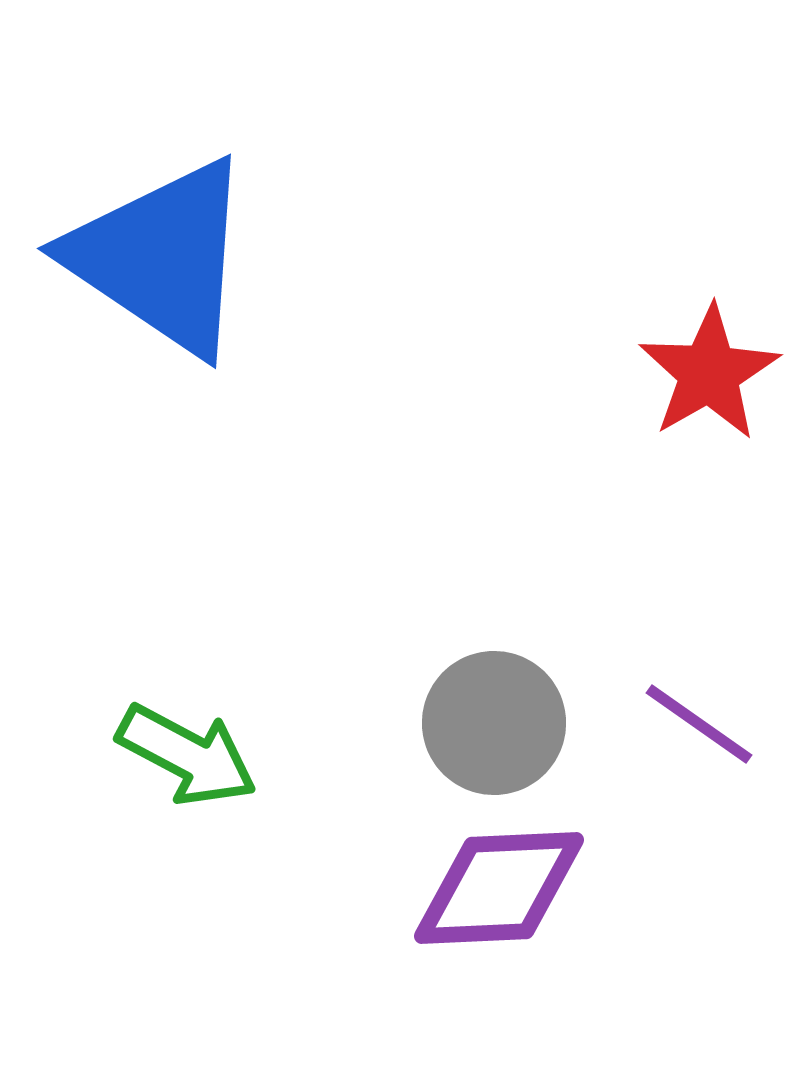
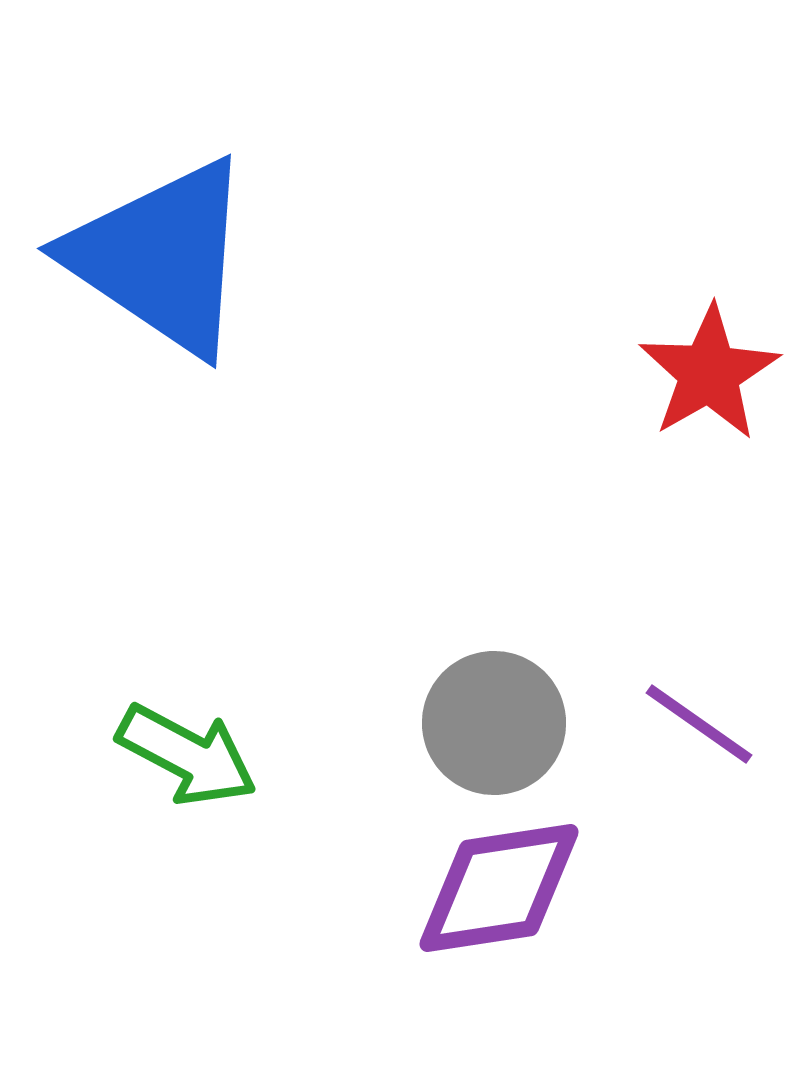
purple diamond: rotated 6 degrees counterclockwise
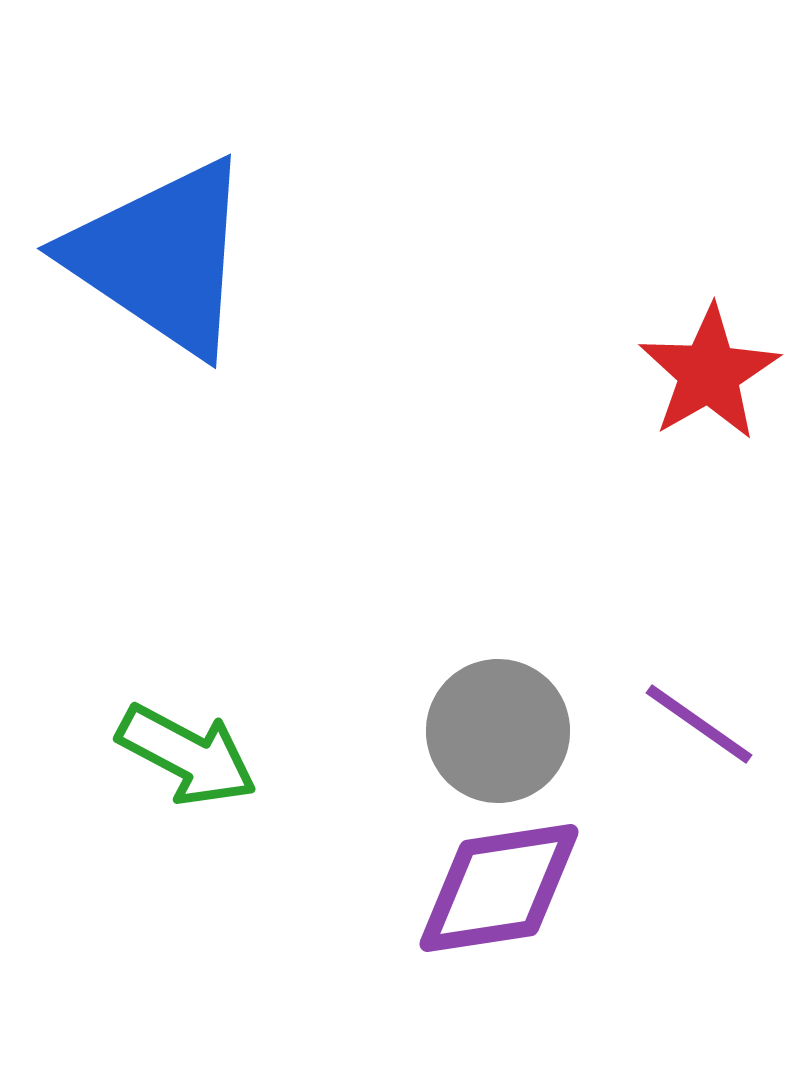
gray circle: moved 4 px right, 8 px down
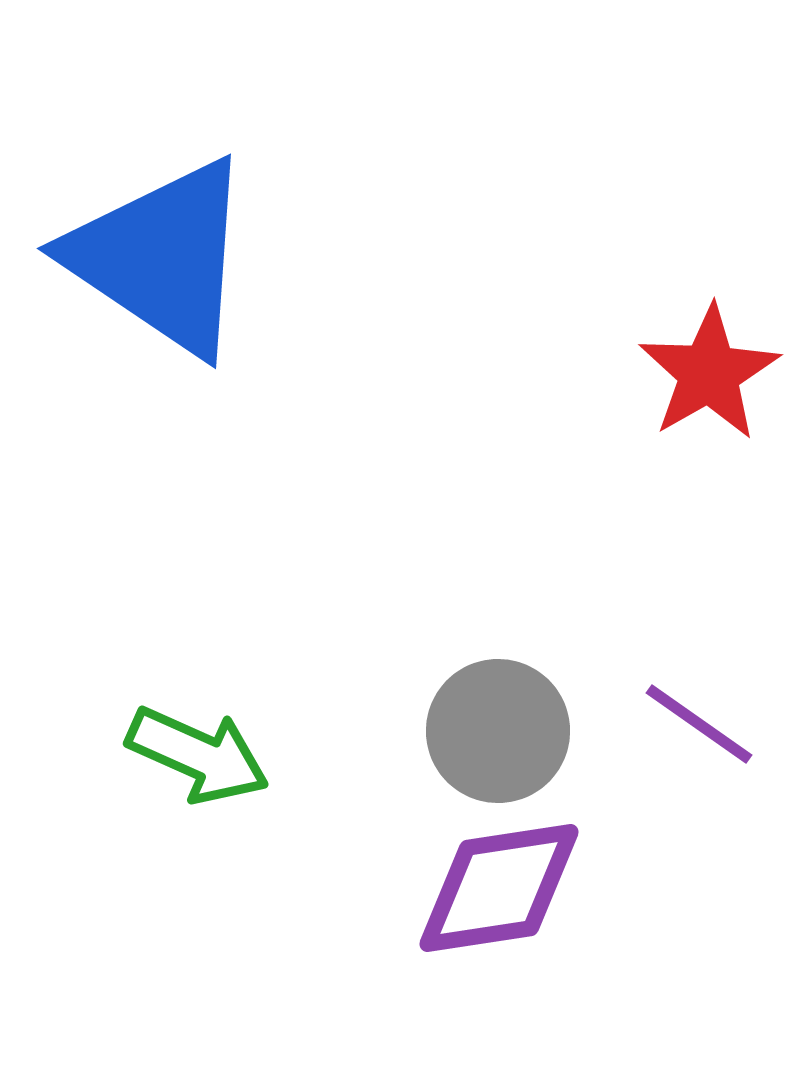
green arrow: moved 11 px right; rotated 4 degrees counterclockwise
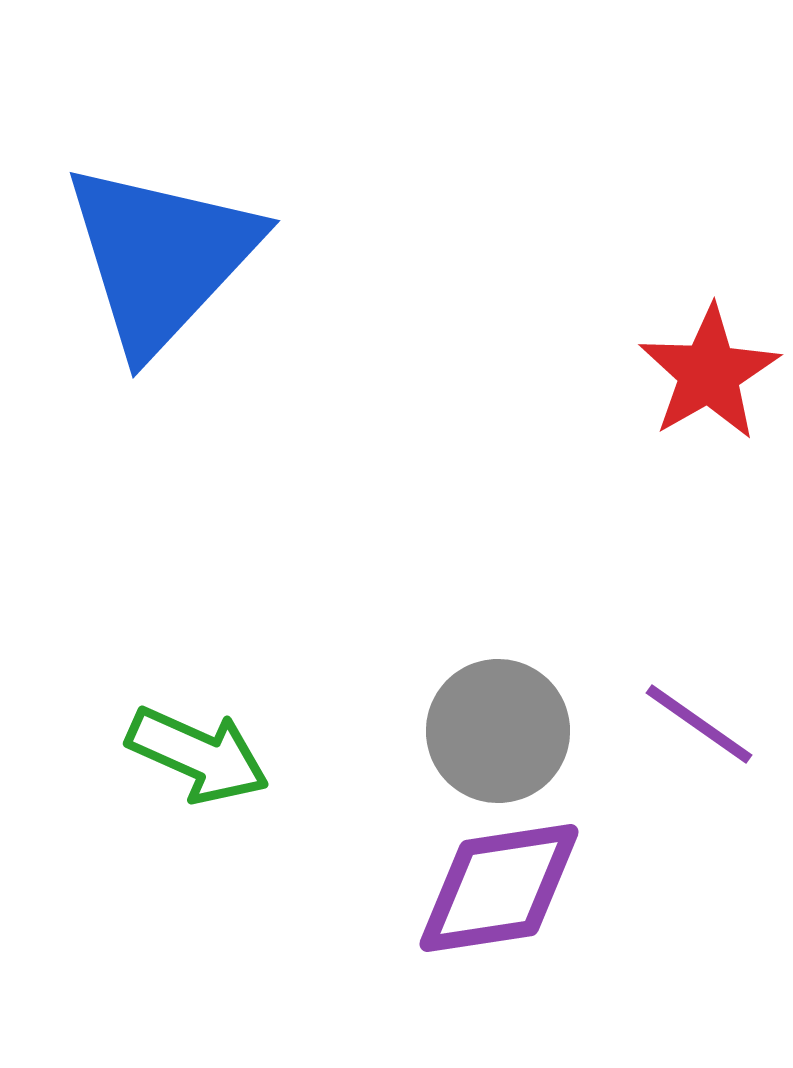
blue triangle: rotated 39 degrees clockwise
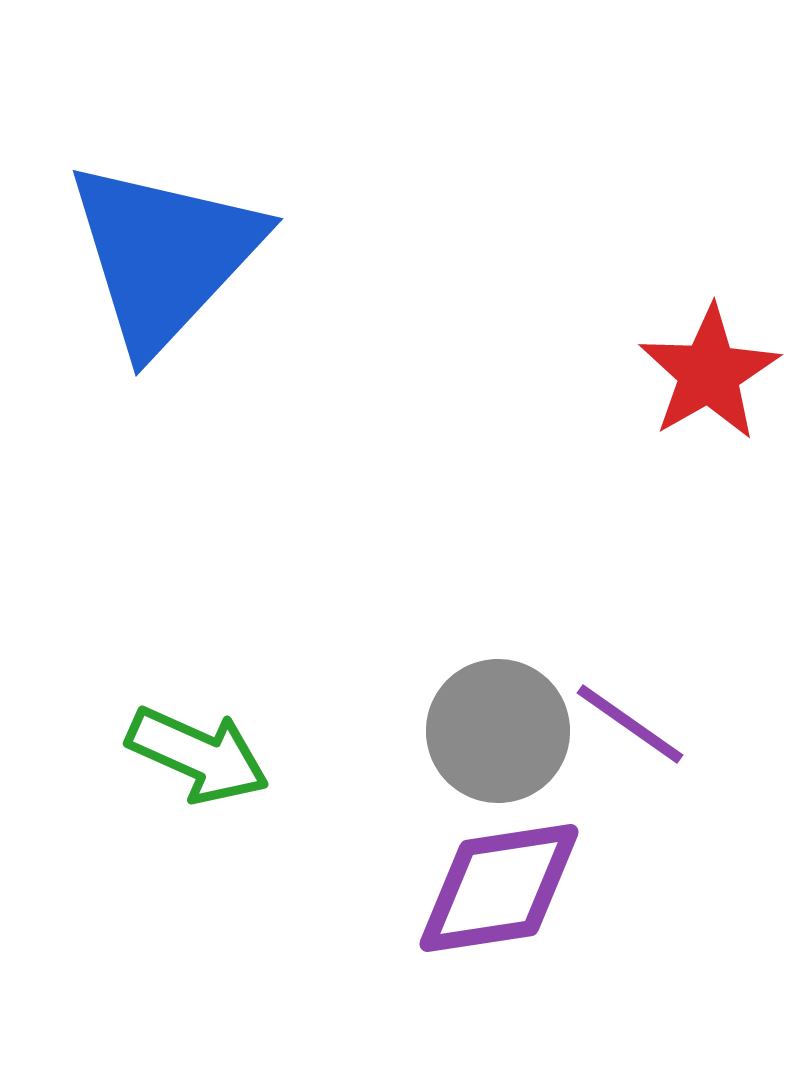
blue triangle: moved 3 px right, 2 px up
purple line: moved 69 px left
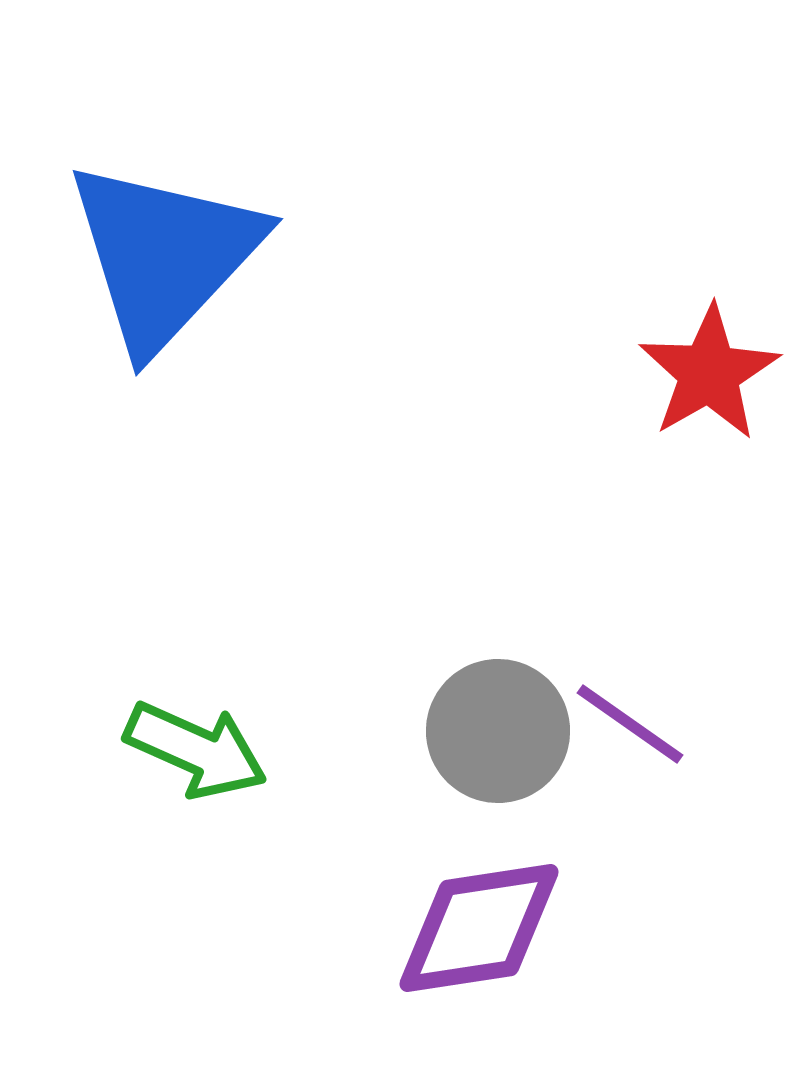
green arrow: moved 2 px left, 5 px up
purple diamond: moved 20 px left, 40 px down
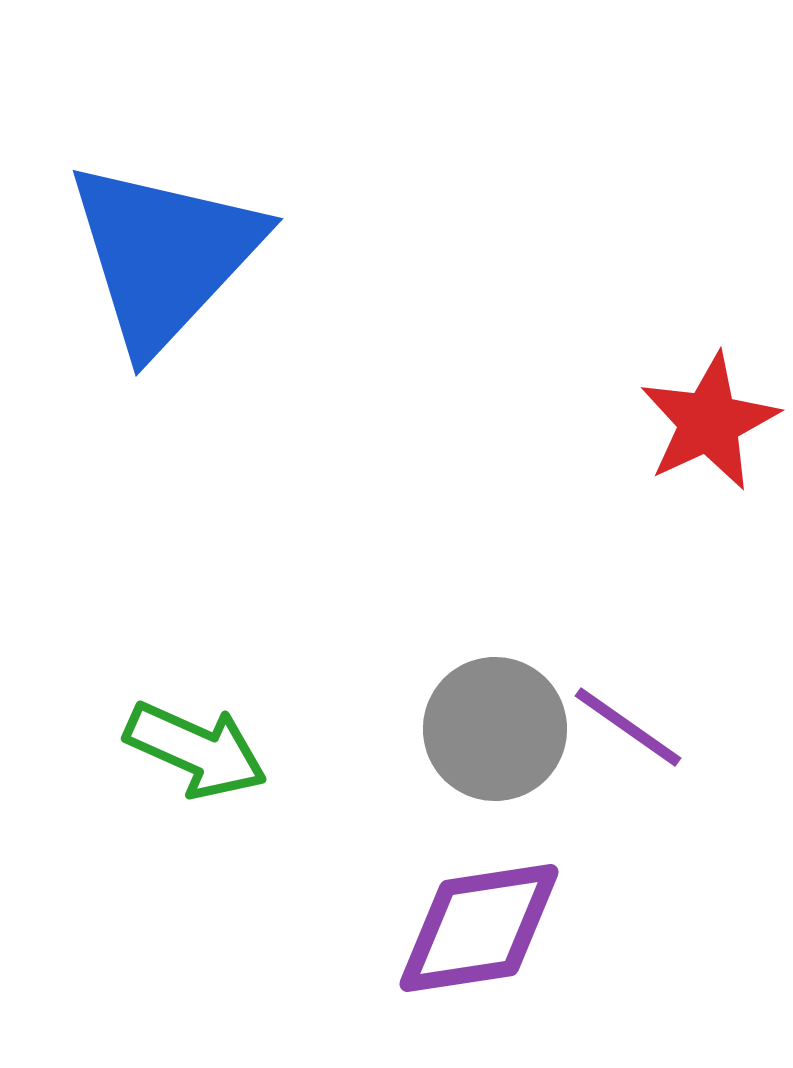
red star: moved 49 px down; rotated 5 degrees clockwise
purple line: moved 2 px left, 3 px down
gray circle: moved 3 px left, 2 px up
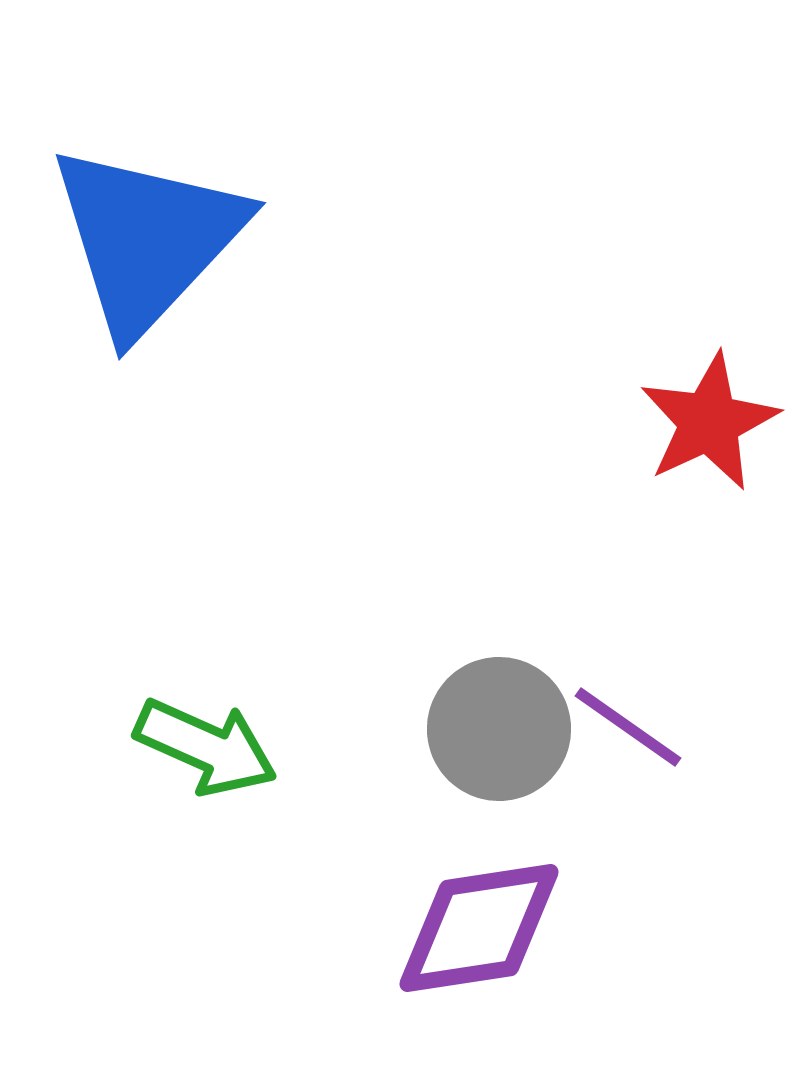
blue triangle: moved 17 px left, 16 px up
gray circle: moved 4 px right
green arrow: moved 10 px right, 3 px up
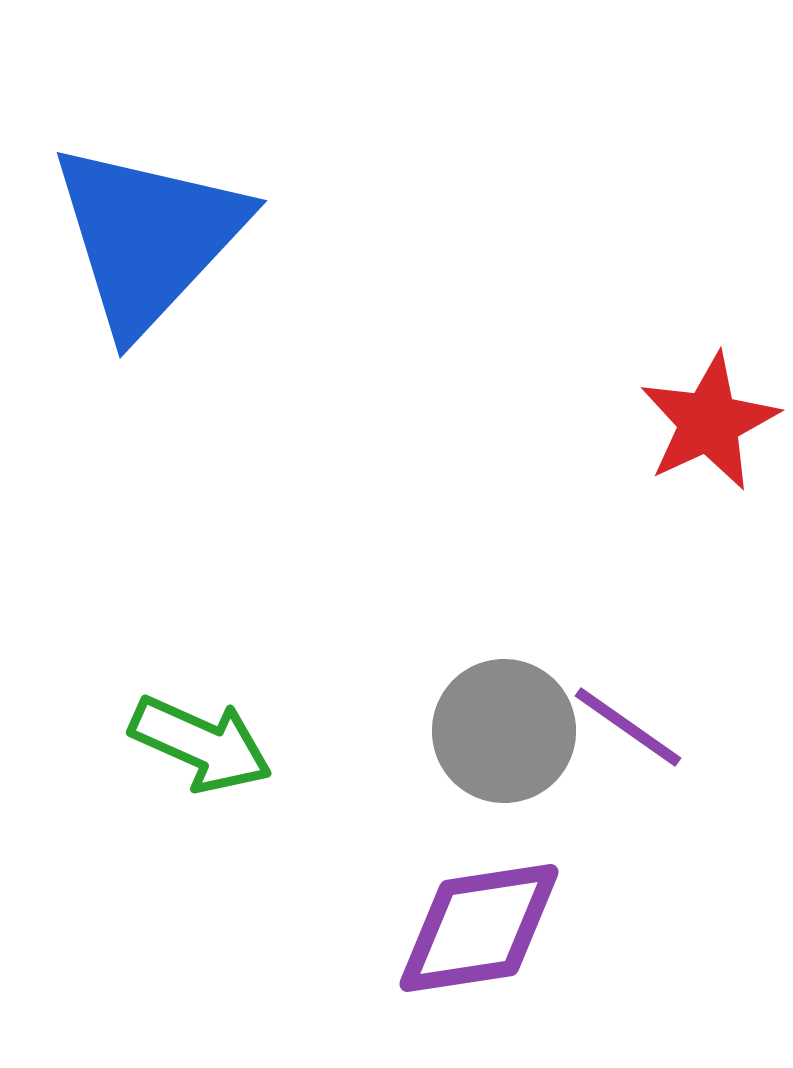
blue triangle: moved 1 px right, 2 px up
gray circle: moved 5 px right, 2 px down
green arrow: moved 5 px left, 3 px up
